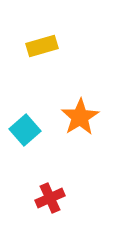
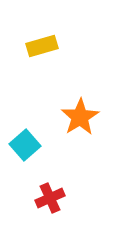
cyan square: moved 15 px down
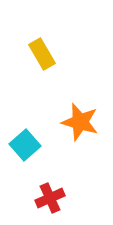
yellow rectangle: moved 8 px down; rotated 76 degrees clockwise
orange star: moved 5 px down; rotated 24 degrees counterclockwise
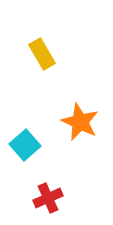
orange star: rotated 9 degrees clockwise
red cross: moved 2 px left
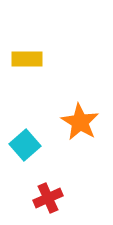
yellow rectangle: moved 15 px left, 5 px down; rotated 60 degrees counterclockwise
orange star: rotated 6 degrees clockwise
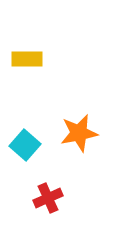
orange star: moved 1 px left, 11 px down; rotated 30 degrees clockwise
cyan square: rotated 8 degrees counterclockwise
